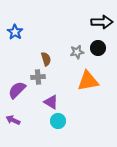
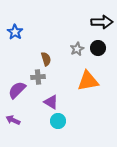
gray star: moved 3 px up; rotated 16 degrees counterclockwise
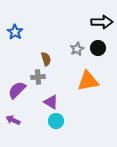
cyan circle: moved 2 px left
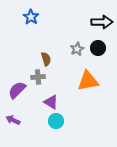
blue star: moved 16 px right, 15 px up
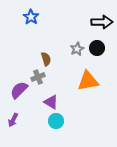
black circle: moved 1 px left
gray cross: rotated 16 degrees counterclockwise
purple semicircle: moved 2 px right
purple arrow: rotated 88 degrees counterclockwise
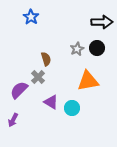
gray cross: rotated 24 degrees counterclockwise
cyan circle: moved 16 px right, 13 px up
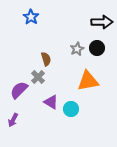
cyan circle: moved 1 px left, 1 px down
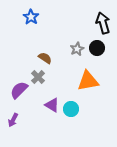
black arrow: moved 1 px right, 1 px down; rotated 105 degrees counterclockwise
brown semicircle: moved 1 px left, 1 px up; rotated 40 degrees counterclockwise
purple triangle: moved 1 px right, 3 px down
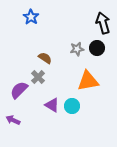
gray star: rotated 16 degrees clockwise
cyan circle: moved 1 px right, 3 px up
purple arrow: rotated 88 degrees clockwise
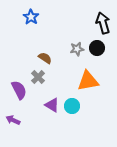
purple semicircle: rotated 108 degrees clockwise
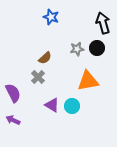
blue star: moved 20 px right; rotated 14 degrees counterclockwise
brown semicircle: rotated 104 degrees clockwise
purple semicircle: moved 6 px left, 3 px down
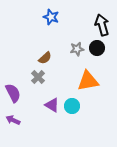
black arrow: moved 1 px left, 2 px down
